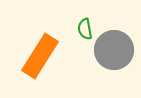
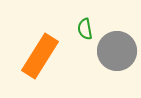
gray circle: moved 3 px right, 1 px down
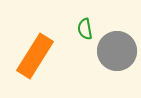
orange rectangle: moved 5 px left
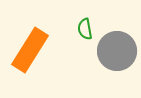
orange rectangle: moved 5 px left, 6 px up
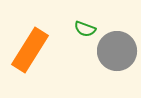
green semicircle: rotated 60 degrees counterclockwise
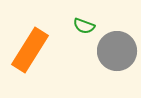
green semicircle: moved 1 px left, 3 px up
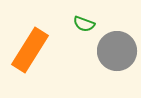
green semicircle: moved 2 px up
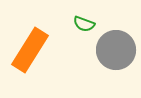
gray circle: moved 1 px left, 1 px up
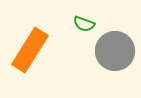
gray circle: moved 1 px left, 1 px down
